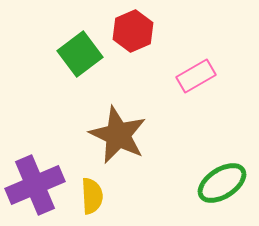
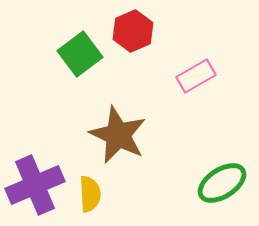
yellow semicircle: moved 2 px left, 2 px up
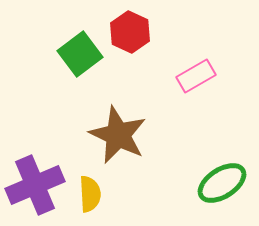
red hexagon: moved 3 px left, 1 px down; rotated 12 degrees counterclockwise
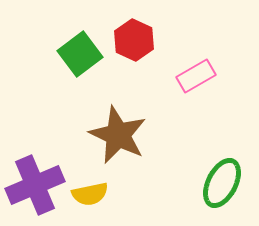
red hexagon: moved 4 px right, 8 px down
green ellipse: rotated 30 degrees counterclockwise
yellow semicircle: rotated 81 degrees clockwise
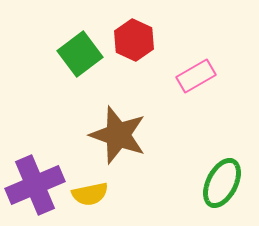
brown star: rotated 6 degrees counterclockwise
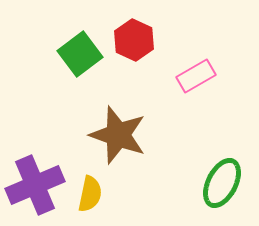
yellow semicircle: rotated 66 degrees counterclockwise
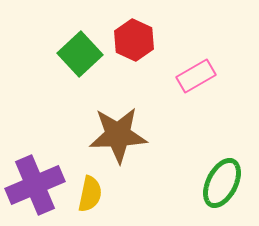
green square: rotated 6 degrees counterclockwise
brown star: rotated 22 degrees counterclockwise
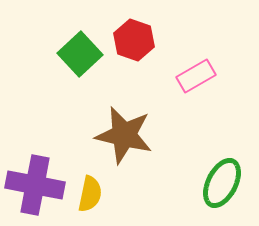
red hexagon: rotated 6 degrees counterclockwise
brown star: moved 6 px right; rotated 16 degrees clockwise
purple cross: rotated 34 degrees clockwise
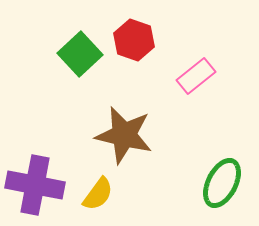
pink rectangle: rotated 9 degrees counterclockwise
yellow semicircle: moved 8 px right; rotated 24 degrees clockwise
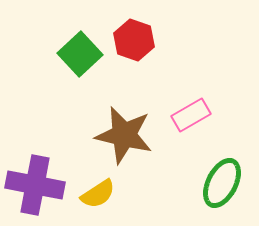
pink rectangle: moved 5 px left, 39 px down; rotated 9 degrees clockwise
yellow semicircle: rotated 21 degrees clockwise
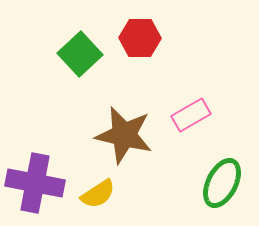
red hexagon: moved 6 px right, 2 px up; rotated 18 degrees counterclockwise
purple cross: moved 2 px up
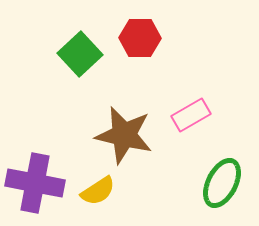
yellow semicircle: moved 3 px up
